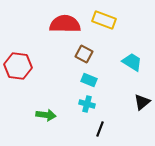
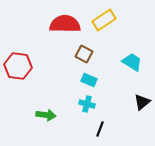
yellow rectangle: rotated 55 degrees counterclockwise
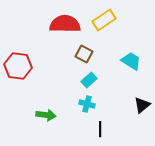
cyan trapezoid: moved 1 px left, 1 px up
cyan rectangle: rotated 63 degrees counterclockwise
black triangle: moved 3 px down
black line: rotated 21 degrees counterclockwise
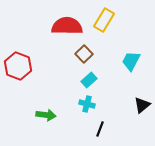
yellow rectangle: rotated 25 degrees counterclockwise
red semicircle: moved 2 px right, 2 px down
brown square: rotated 18 degrees clockwise
cyan trapezoid: rotated 95 degrees counterclockwise
red hexagon: rotated 12 degrees clockwise
black line: rotated 21 degrees clockwise
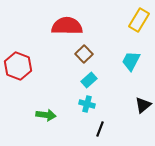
yellow rectangle: moved 35 px right
black triangle: moved 1 px right
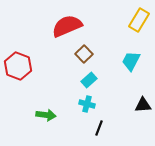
red semicircle: rotated 24 degrees counterclockwise
black triangle: rotated 36 degrees clockwise
black line: moved 1 px left, 1 px up
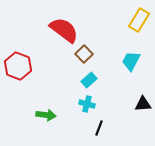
red semicircle: moved 3 px left, 4 px down; rotated 60 degrees clockwise
black triangle: moved 1 px up
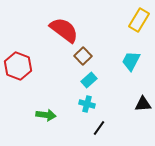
brown square: moved 1 px left, 2 px down
black line: rotated 14 degrees clockwise
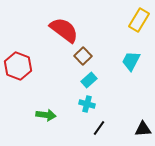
black triangle: moved 25 px down
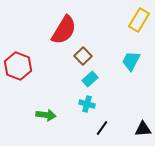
red semicircle: rotated 84 degrees clockwise
cyan rectangle: moved 1 px right, 1 px up
black line: moved 3 px right
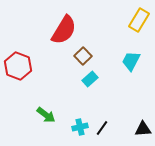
cyan cross: moved 7 px left, 23 px down; rotated 28 degrees counterclockwise
green arrow: rotated 30 degrees clockwise
